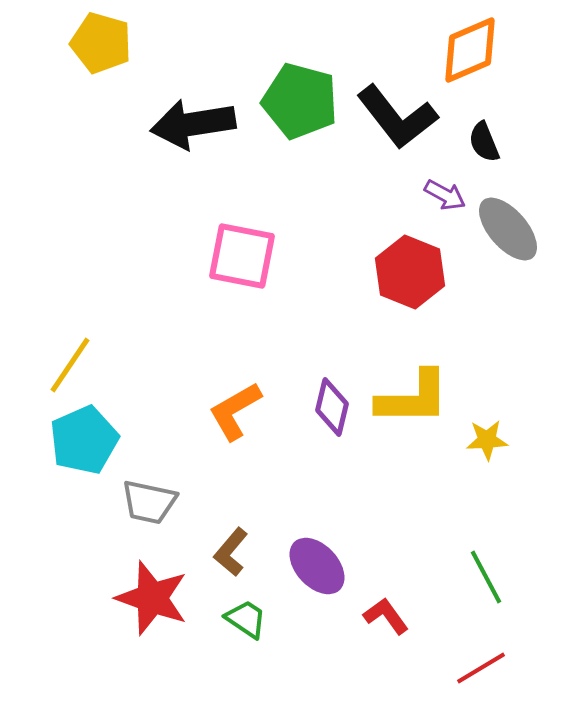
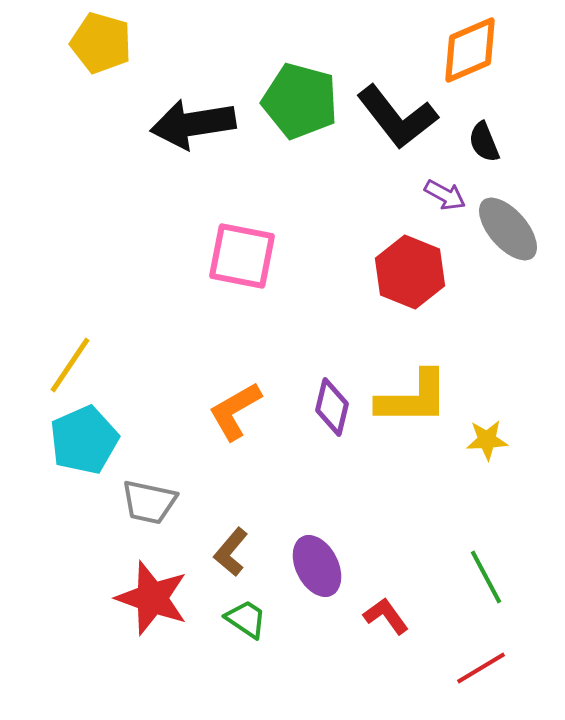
purple ellipse: rotated 16 degrees clockwise
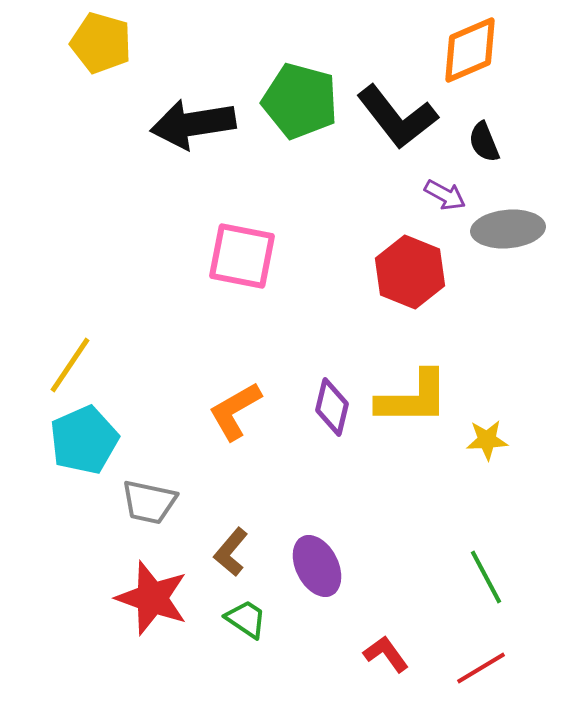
gray ellipse: rotated 54 degrees counterclockwise
red L-shape: moved 38 px down
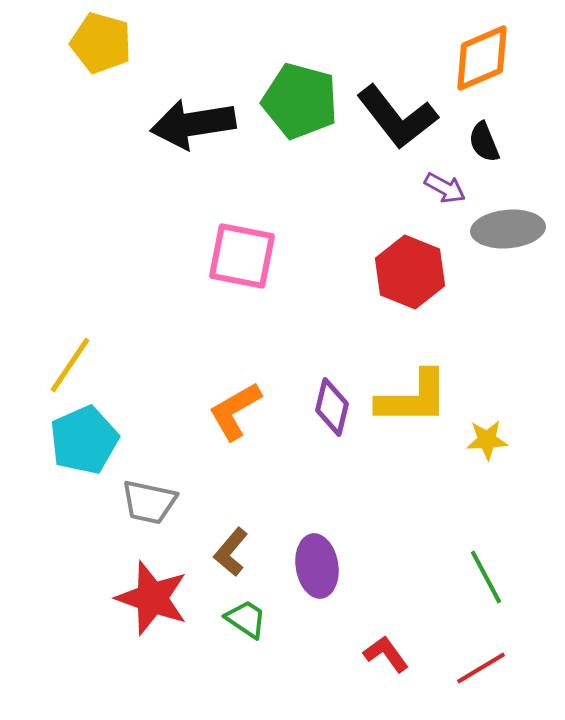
orange diamond: moved 12 px right, 8 px down
purple arrow: moved 7 px up
purple ellipse: rotated 18 degrees clockwise
